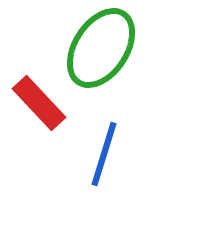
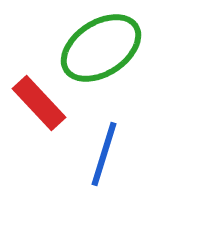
green ellipse: rotated 24 degrees clockwise
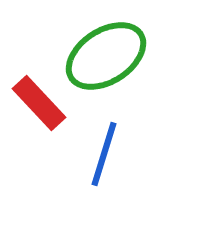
green ellipse: moved 5 px right, 8 px down
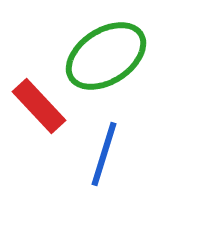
red rectangle: moved 3 px down
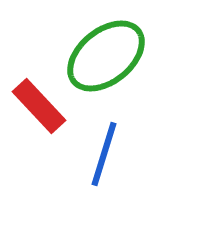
green ellipse: rotated 6 degrees counterclockwise
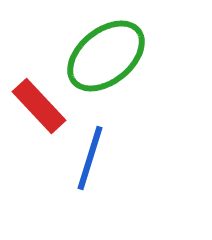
blue line: moved 14 px left, 4 px down
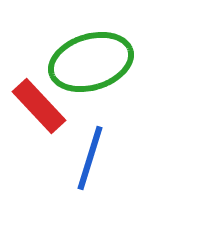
green ellipse: moved 15 px left, 6 px down; rotated 22 degrees clockwise
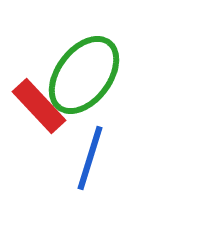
green ellipse: moved 7 px left, 13 px down; rotated 36 degrees counterclockwise
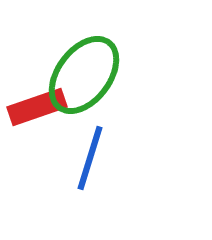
red rectangle: moved 2 px left, 1 px down; rotated 66 degrees counterclockwise
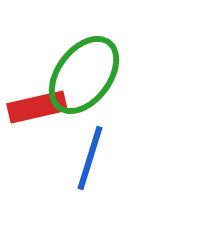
red rectangle: rotated 6 degrees clockwise
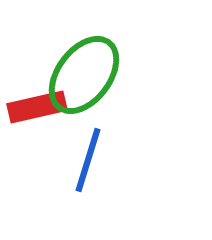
blue line: moved 2 px left, 2 px down
